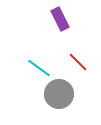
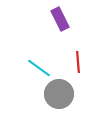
red line: rotated 40 degrees clockwise
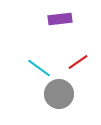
purple rectangle: rotated 70 degrees counterclockwise
red line: rotated 60 degrees clockwise
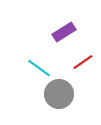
purple rectangle: moved 4 px right, 13 px down; rotated 25 degrees counterclockwise
red line: moved 5 px right
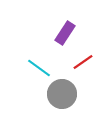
purple rectangle: moved 1 px right, 1 px down; rotated 25 degrees counterclockwise
gray circle: moved 3 px right
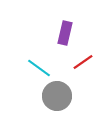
purple rectangle: rotated 20 degrees counterclockwise
gray circle: moved 5 px left, 2 px down
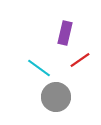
red line: moved 3 px left, 2 px up
gray circle: moved 1 px left, 1 px down
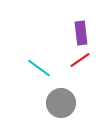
purple rectangle: moved 16 px right; rotated 20 degrees counterclockwise
gray circle: moved 5 px right, 6 px down
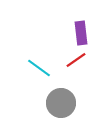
red line: moved 4 px left
